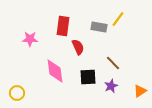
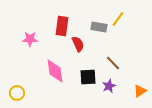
red rectangle: moved 1 px left
red semicircle: moved 3 px up
purple star: moved 2 px left
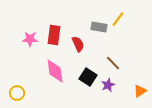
red rectangle: moved 8 px left, 9 px down
black square: rotated 36 degrees clockwise
purple star: moved 1 px left, 1 px up
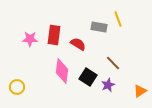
yellow line: rotated 56 degrees counterclockwise
red semicircle: rotated 35 degrees counterclockwise
pink diamond: moved 7 px right; rotated 15 degrees clockwise
yellow circle: moved 6 px up
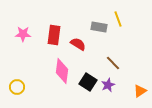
pink star: moved 7 px left, 5 px up
black square: moved 5 px down
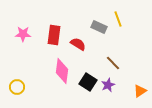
gray rectangle: rotated 14 degrees clockwise
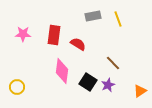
gray rectangle: moved 6 px left, 11 px up; rotated 35 degrees counterclockwise
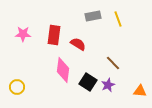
pink diamond: moved 1 px right, 1 px up
orange triangle: rotated 40 degrees clockwise
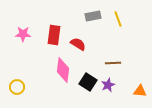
brown line: rotated 49 degrees counterclockwise
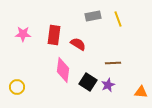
orange triangle: moved 1 px right, 1 px down
